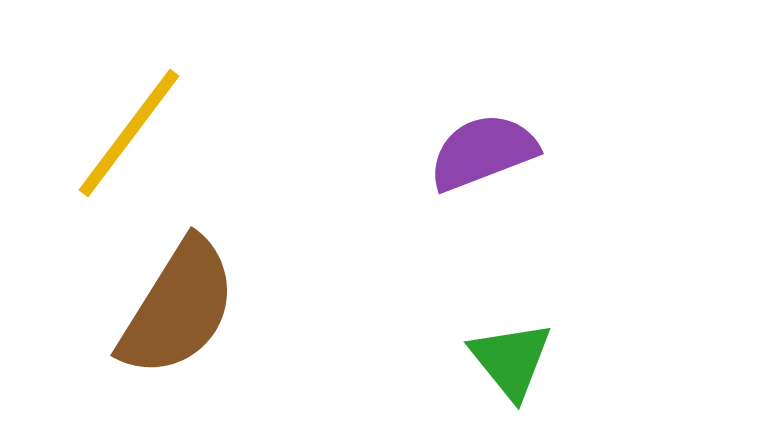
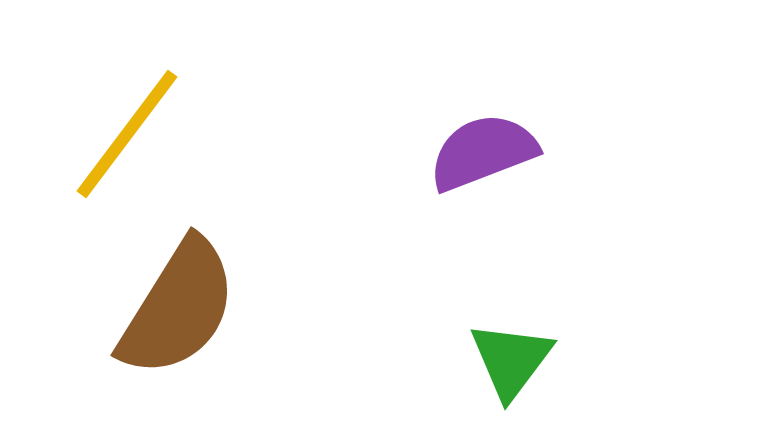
yellow line: moved 2 px left, 1 px down
green triangle: rotated 16 degrees clockwise
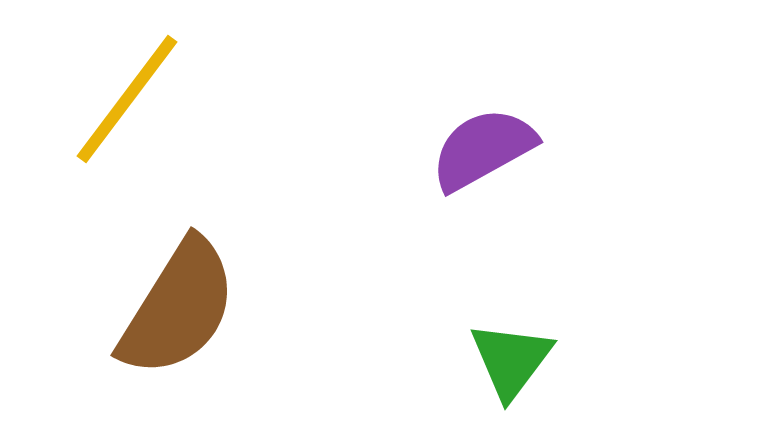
yellow line: moved 35 px up
purple semicircle: moved 3 px up; rotated 8 degrees counterclockwise
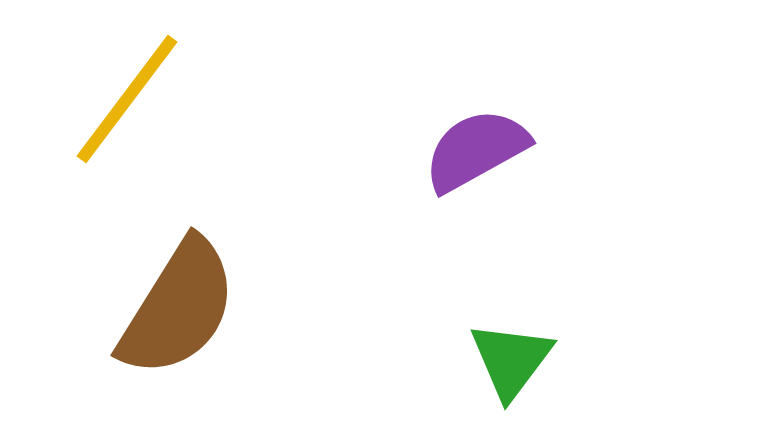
purple semicircle: moved 7 px left, 1 px down
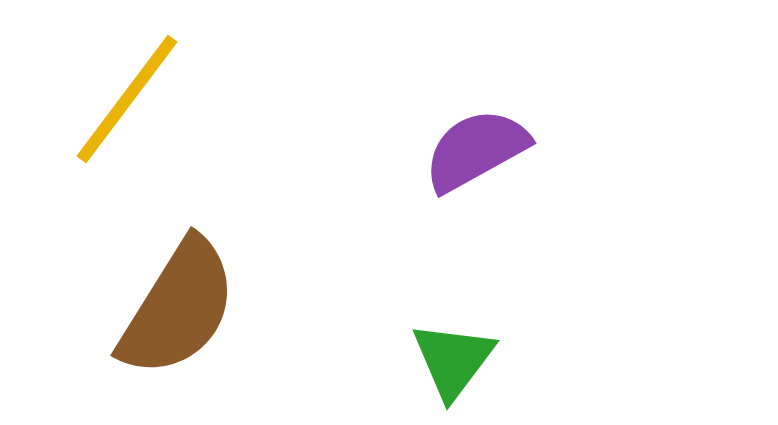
green triangle: moved 58 px left
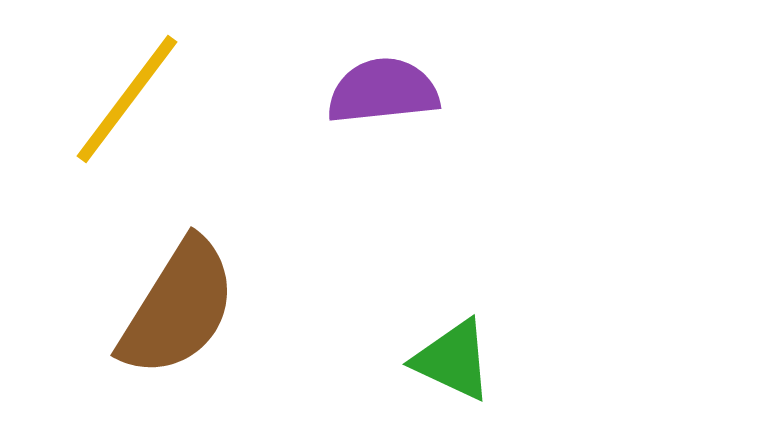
purple semicircle: moved 93 px left, 59 px up; rotated 23 degrees clockwise
green triangle: rotated 42 degrees counterclockwise
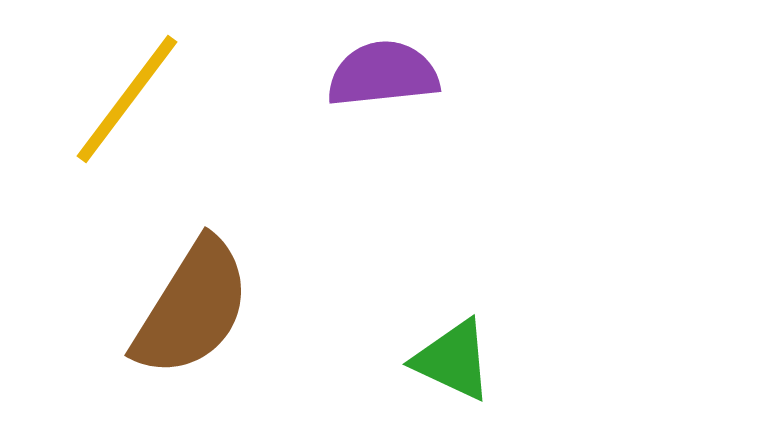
purple semicircle: moved 17 px up
brown semicircle: moved 14 px right
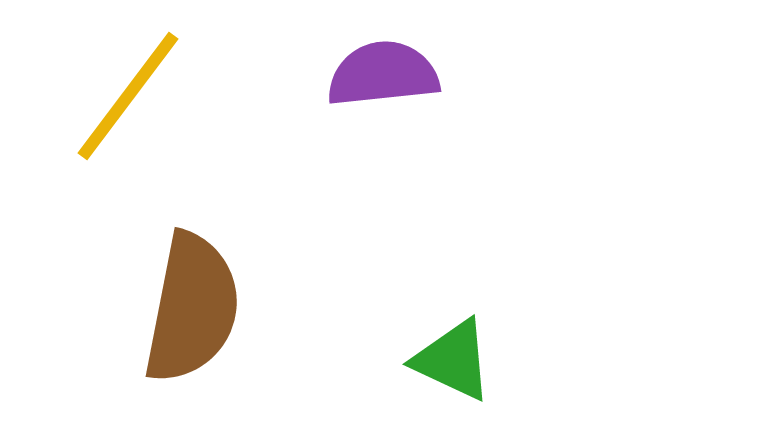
yellow line: moved 1 px right, 3 px up
brown semicircle: rotated 21 degrees counterclockwise
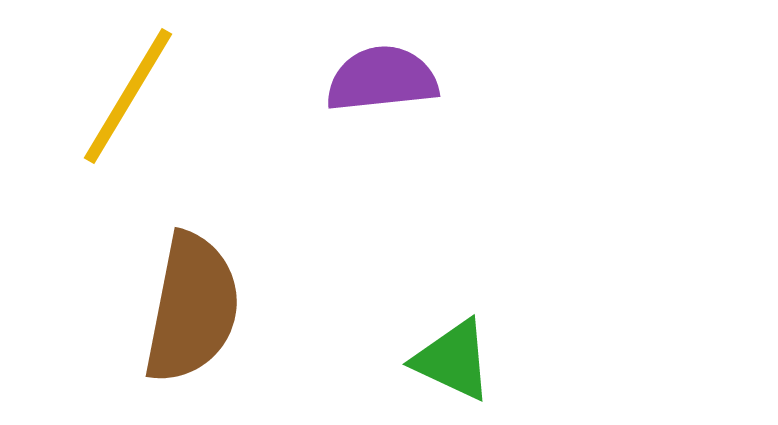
purple semicircle: moved 1 px left, 5 px down
yellow line: rotated 6 degrees counterclockwise
